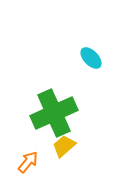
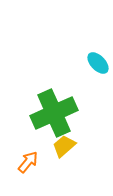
cyan ellipse: moved 7 px right, 5 px down
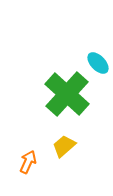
green cross: moved 13 px right, 19 px up; rotated 24 degrees counterclockwise
orange arrow: rotated 15 degrees counterclockwise
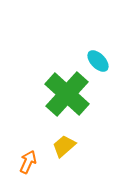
cyan ellipse: moved 2 px up
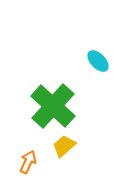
green cross: moved 14 px left, 12 px down
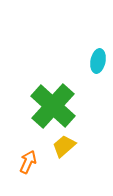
cyan ellipse: rotated 55 degrees clockwise
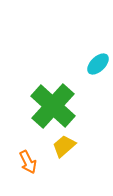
cyan ellipse: moved 3 px down; rotated 35 degrees clockwise
orange arrow: rotated 130 degrees clockwise
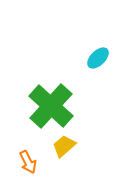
cyan ellipse: moved 6 px up
green cross: moved 2 px left
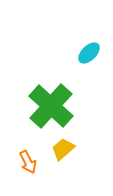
cyan ellipse: moved 9 px left, 5 px up
yellow trapezoid: moved 1 px left, 3 px down
